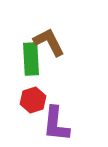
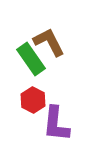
green rectangle: rotated 32 degrees counterclockwise
red hexagon: rotated 15 degrees counterclockwise
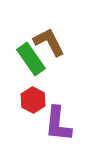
purple L-shape: moved 2 px right
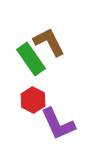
purple L-shape: rotated 30 degrees counterclockwise
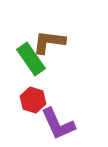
brown L-shape: rotated 56 degrees counterclockwise
red hexagon: rotated 10 degrees counterclockwise
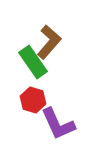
brown L-shape: rotated 124 degrees clockwise
green rectangle: moved 2 px right, 3 px down
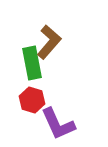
green rectangle: moved 1 px left, 1 px down; rotated 24 degrees clockwise
red hexagon: moved 1 px left
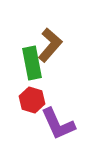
brown L-shape: moved 1 px right, 3 px down
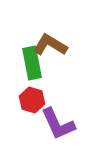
brown L-shape: rotated 100 degrees counterclockwise
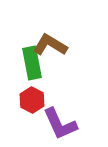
red hexagon: rotated 10 degrees clockwise
purple L-shape: moved 2 px right
